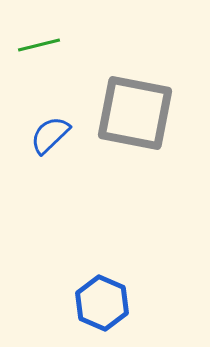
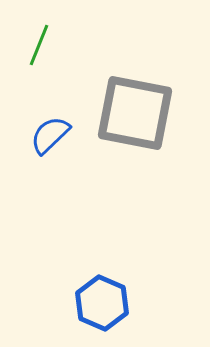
green line: rotated 54 degrees counterclockwise
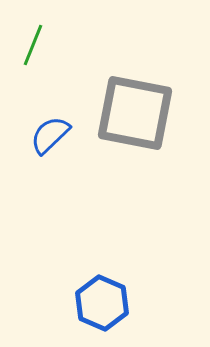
green line: moved 6 px left
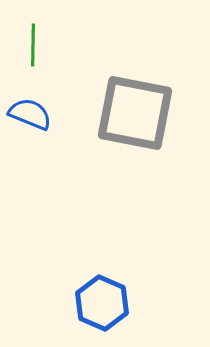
green line: rotated 21 degrees counterclockwise
blue semicircle: moved 20 px left, 21 px up; rotated 66 degrees clockwise
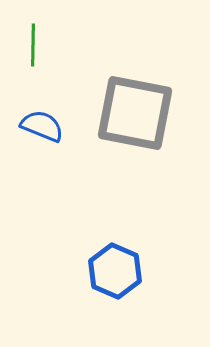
blue semicircle: moved 12 px right, 12 px down
blue hexagon: moved 13 px right, 32 px up
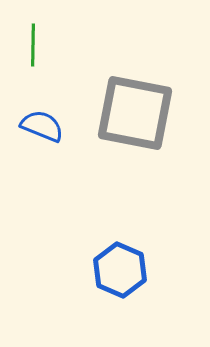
blue hexagon: moved 5 px right, 1 px up
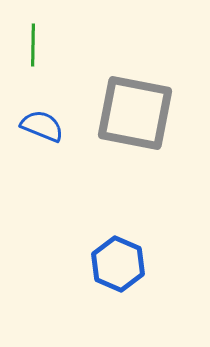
blue hexagon: moved 2 px left, 6 px up
